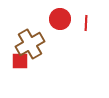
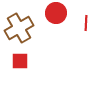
red circle: moved 4 px left, 6 px up
brown cross: moved 11 px left, 16 px up
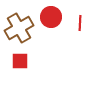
red circle: moved 5 px left, 4 px down
red line: moved 6 px left
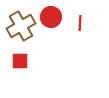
brown cross: moved 2 px right, 2 px up
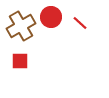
red line: rotated 49 degrees counterclockwise
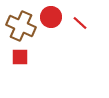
brown cross: rotated 36 degrees counterclockwise
red square: moved 4 px up
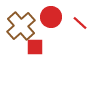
brown cross: rotated 24 degrees clockwise
red square: moved 15 px right, 10 px up
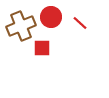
brown cross: rotated 20 degrees clockwise
red square: moved 7 px right, 1 px down
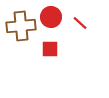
brown cross: rotated 16 degrees clockwise
red square: moved 8 px right, 1 px down
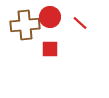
red circle: moved 1 px left
brown cross: moved 4 px right, 1 px up
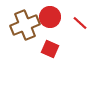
brown cross: rotated 16 degrees counterclockwise
red square: rotated 24 degrees clockwise
